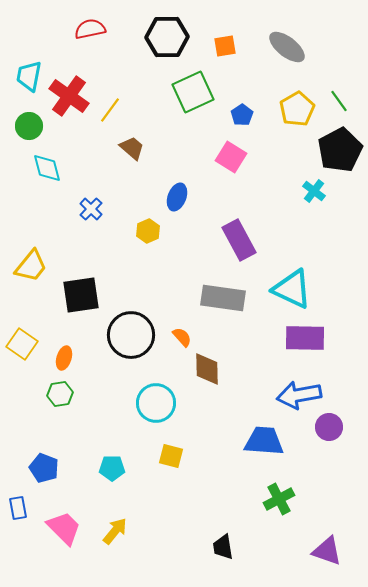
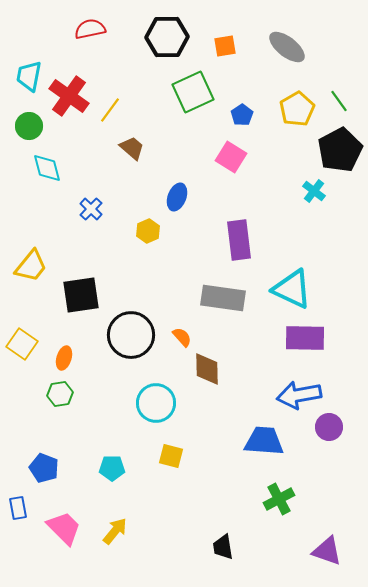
purple rectangle at (239, 240): rotated 21 degrees clockwise
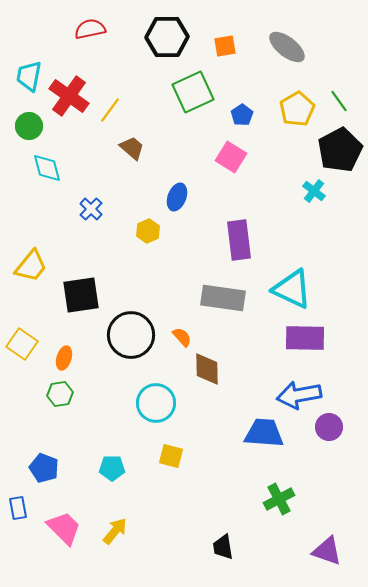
blue trapezoid at (264, 441): moved 8 px up
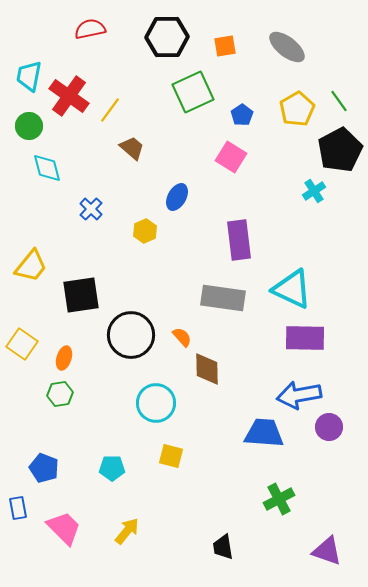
cyan cross at (314, 191): rotated 20 degrees clockwise
blue ellipse at (177, 197): rotated 8 degrees clockwise
yellow hexagon at (148, 231): moved 3 px left
yellow arrow at (115, 531): moved 12 px right
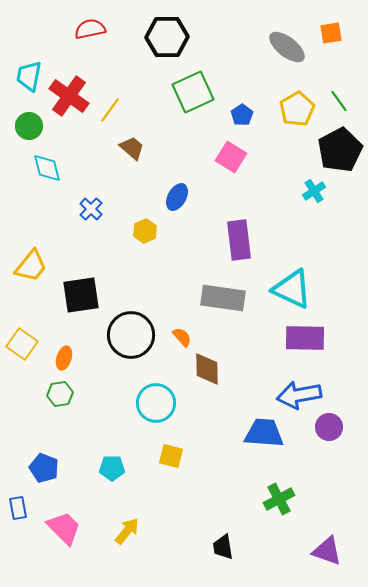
orange square at (225, 46): moved 106 px right, 13 px up
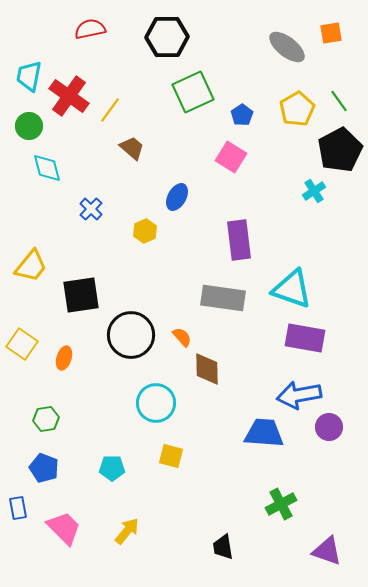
cyan triangle at (292, 289): rotated 6 degrees counterclockwise
purple rectangle at (305, 338): rotated 9 degrees clockwise
green hexagon at (60, 394): moved 14 px left, 25 px down
green cross at (279, 499): moved 2 px right, 5 px down
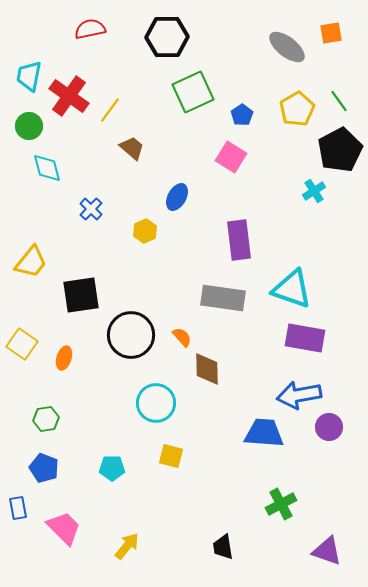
yellow trapezoid at (31, 266): moved 4 px up
yellow arrow at (127, 531): moved 15 px down
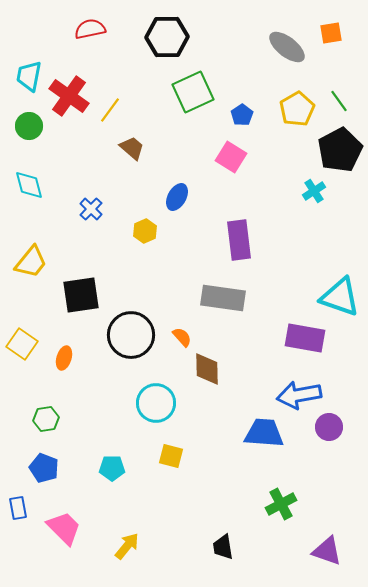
cyan diamond at (47, 168): moved 18 px left, 17 px down
cyan triangle at (292, 289): moved 48 px right, 8 px down
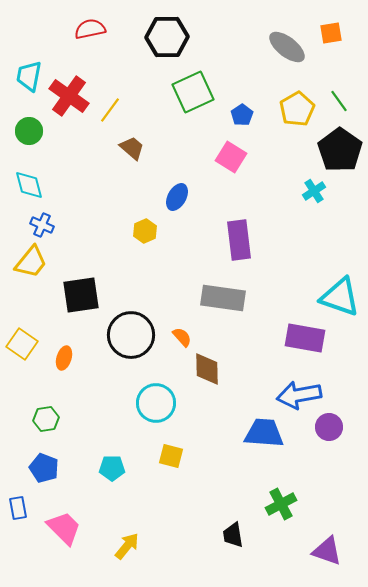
green circle at (29, 126): moved 5 px down
black pentagon at (340, 150): rotated 9 degrees counterclockwise
blue cross at (91, 209): moved 49 px left, 16 px down; rotated 20 degrees counterclockwise
black trapezoid at (223, 547): moved 10 px right, 12 px up
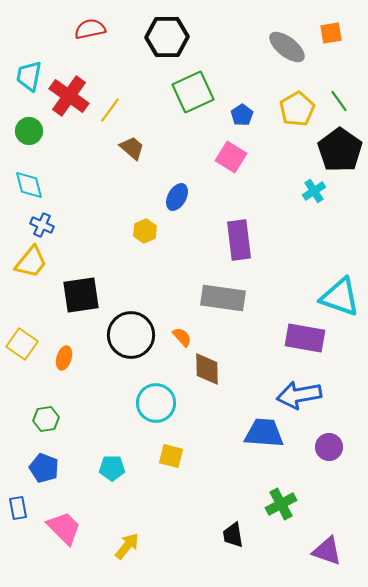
purple circle at (329, 427): moved 20 px down
